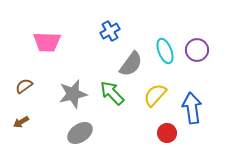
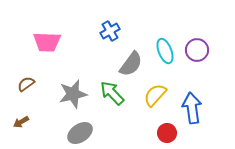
brown semicircle: moved 2 px right, 2 px up
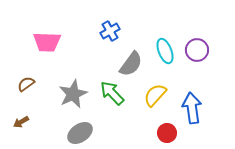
gray star: rotated 12 degrees counterclockwise
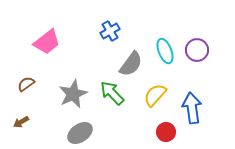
pink trapezoid: rotated 40 degrees counterclockwise
red circle: moved 1 px left, 1 px up
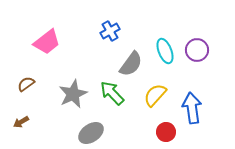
gray ellipse: moved 11 px right
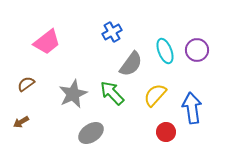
blue cross: moved 2 px right, 1 px down
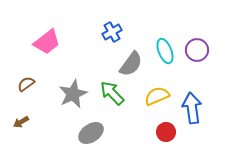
yellow semicircle: moved 2 px right, 1 px down; rotated 25 degrees clockwise
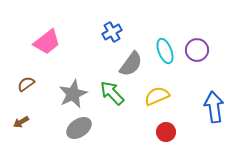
blue arrow: moved 22 px right, 1 px up
gray ellipse: moved 12 px left, 5 px up
